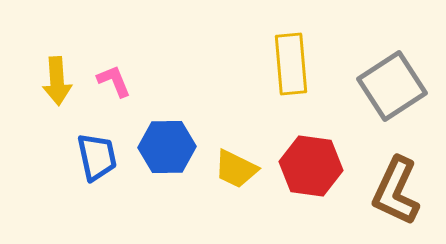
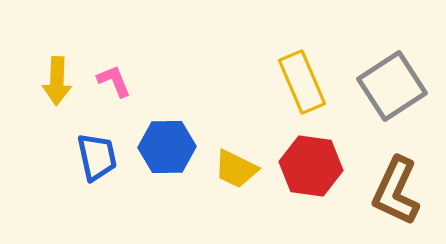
yellow rectangle: moved 11 px right, 18 px down; rotated 18 degrees counterclockwise
yellow arrow: rotated 6 degrees clockwise
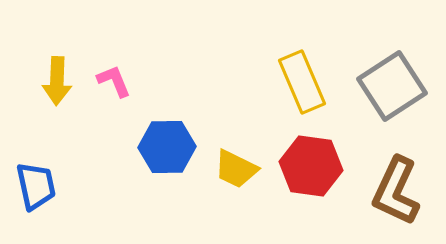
blue trapezoid: moved 61 px left, 29 px down
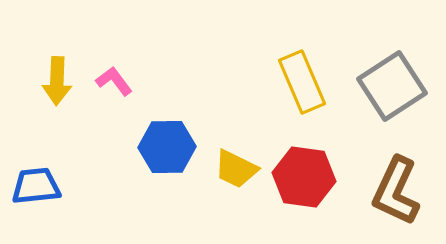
pink L-shape: rotated 15 degrees counterclockwise
red hexagon: moved 7 px left, 11 px down
blue trapezoid: rotated 84 degrees counterclockwise
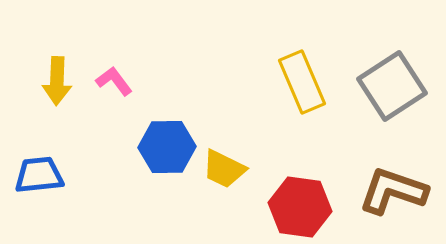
yellow trapezoid: moved 12 px left
red hexagon: moved 4 px left, 30 px down
blue trapezoid: moved 3 px right, 11 px up
brown L-shape: moved 3 px left; rotated 84 degrees clockwise
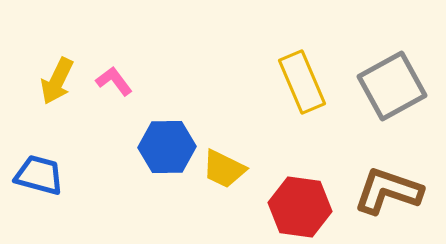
yellow arrow: rotated 24 degrees clockwise
gray square: rotated 4 degrees clockwise
blue trapezoid: rotated 21 degrees clockwise
brown L-shape: moved 5 px left
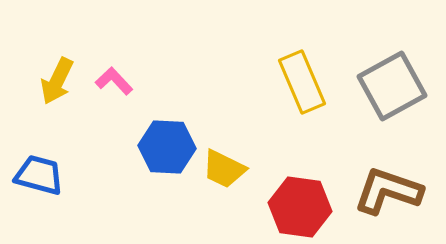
pink L-shape: rotated 6 degrees counterclockwise
blue hexagon: rotated 4 degrees clockwise
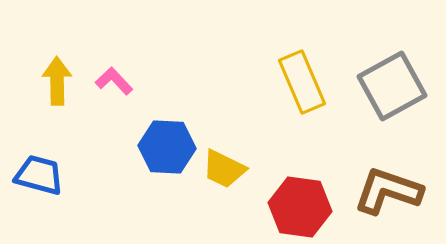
yellow arrow: rotated 153 degrees clockwise
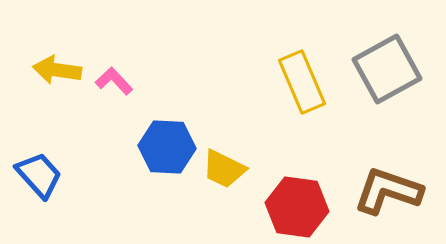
yellow arrow: moved 11 px up; rotated 81 degrees counterclockwise
gray square: moved 5 px left, 17 px up
blue trapezoid: rotated 33 degrees clockwise
red hexagon: moved 3 px left
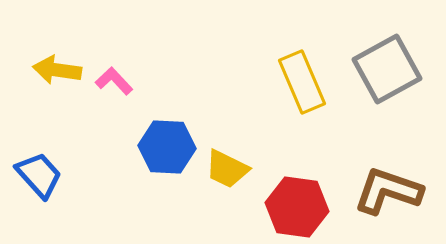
yellow trapezoid: moved 3 px right
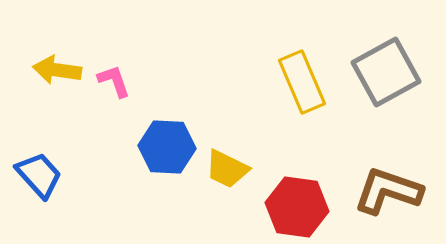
gray square: moved 1 px left, 3 px down
pink L-shape: rotated 24 degrees clockwise
